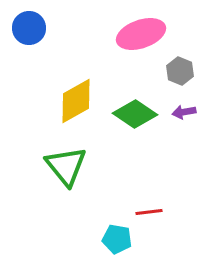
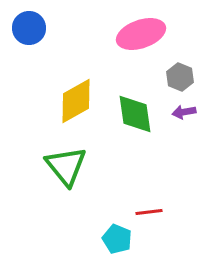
gray hexagon: moved 6 px down
green diamond: rotated 48 degrees clockwise
cyan pentagon: rotated 12 degrees clockwise
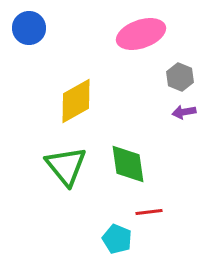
green diamond: moved 7 px left, 50 px down
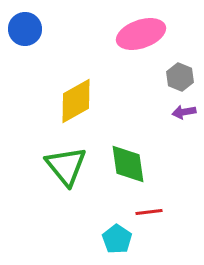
blue circle: moved 4 px left, 1 px down
cyan pentagon: rotated 12 degrees clockwise
